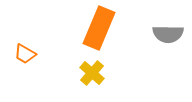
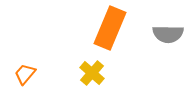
orange rectangle: moved 11 px right
orange trapezoid: moved 20 px down; rotated 100 degrees clockwise
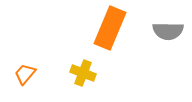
gray semicircle: moved 3 px up
yellow cross: moved 9 px left; rotated 20 degrees counterclockwise
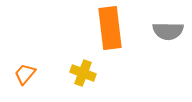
orange rectangle: rotated 30 degrees counterclockwise
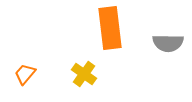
gray semicircle: moved 12 px down
yellow cross: moved 1 px right, 1 px down; rotated 15 degrees clockwise
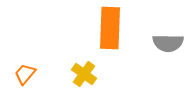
orange rectangle: rotated 9 degrees clockwise
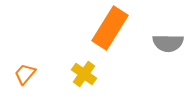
orange rectangle: rotated 30 degrees clockwise
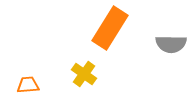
gray semicircle: moved 3 px right, 1 px down
orange trapezoid: moved 3 px right, 11 px down; rotated 45 degrees clockwise
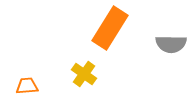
orange trapezoid: moved 1 px left, 1 px down
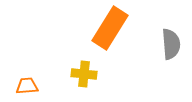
gray semicircle: rotated 96 degrees counterclockwise
yellow cross: rotated 30 degrees counterclockwise
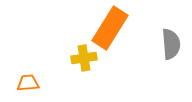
yellow cross: moved 16 px up; rotated 15 degrees counterclockwise
orange trapezoid: moved 1 px right, 3 px up
